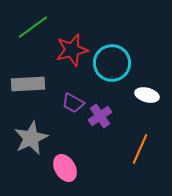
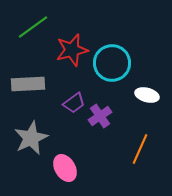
purple trapezoid: moved 1 px right; rotated 65 degrees counterclockwise
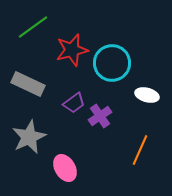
gray rectangle: rotated 28 degrees clockwise
gray star: moved 2 px left, 1 px up
orange line: moved 1 px down
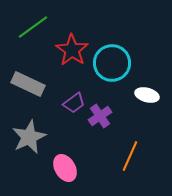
red star: rotated 24 degrees counterclockwise
orange line: moved 10 px left, 6 px down
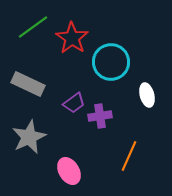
red star: moved 12 px up
cyan circle: moved 1 px left, 1 px up
white ellipse: rotated 60 degrees clockwise
purple cross: rotated 25 degrees clockwise
orange line: moved 1 px left
pink ellipse: moved 4 px right, 3 px down
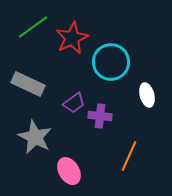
red star: rotated 12 degrees clockwise
purple cross: rotated 15 degrees clockwise
gray star: moved 6 px right; rotated 20 degrees counterclockwise
